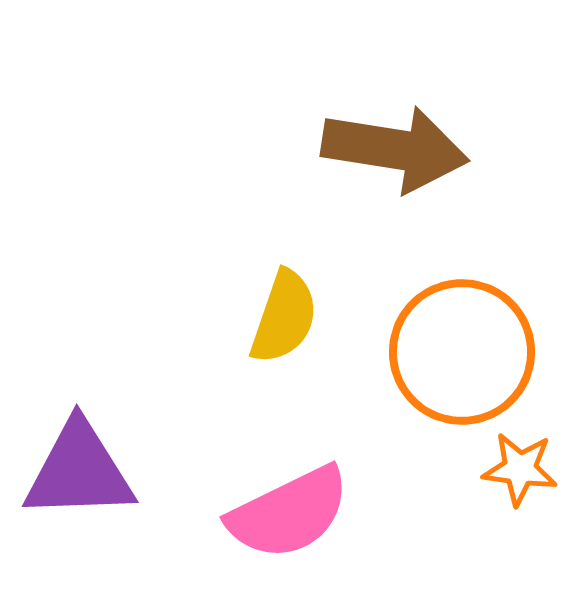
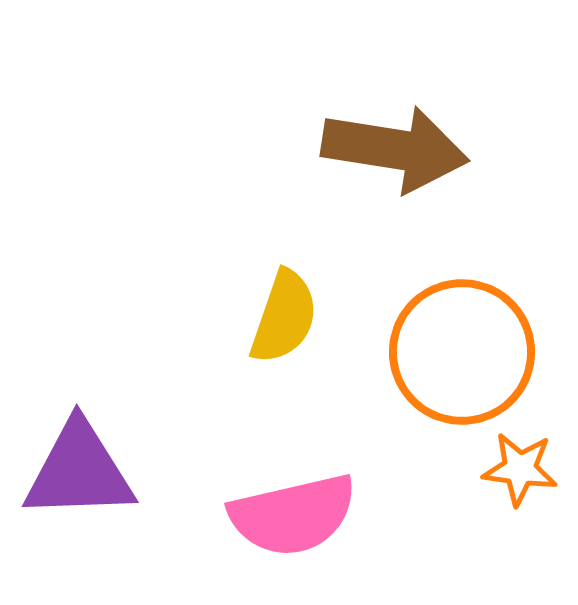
pink semicircle: moved 4 px right, 2 px down; rotated 13 degrees clockwise
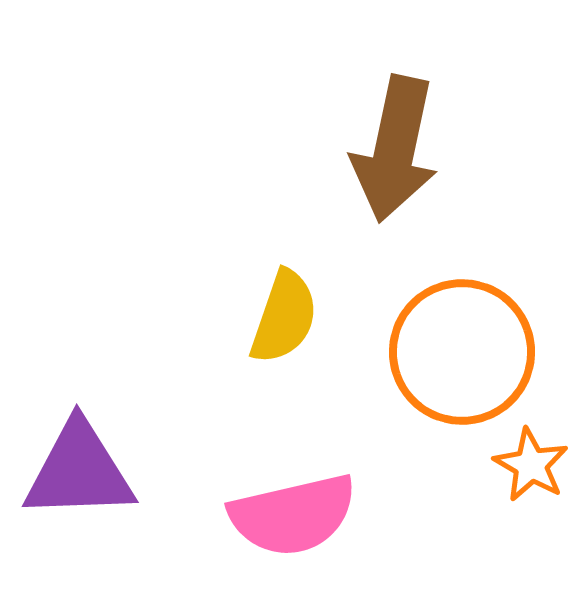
brown arrow: rotated 93 degrees clockwise
orange star: moved 11 px right, 4 px up; rotated 22 degrees clockwise
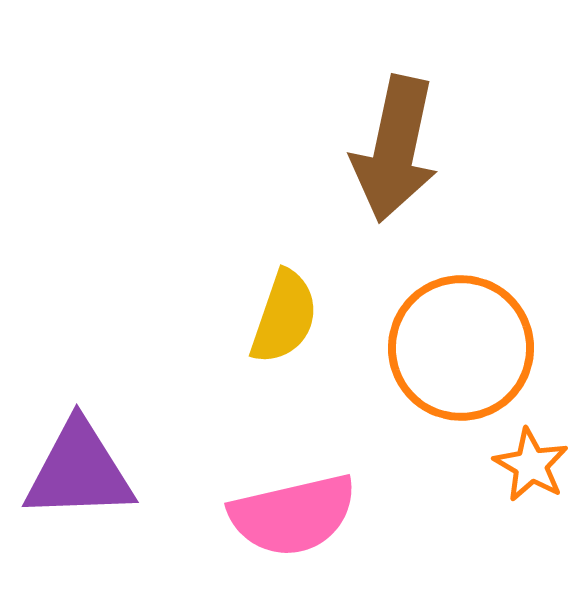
orange circle: moved 1 px left, 4 px up
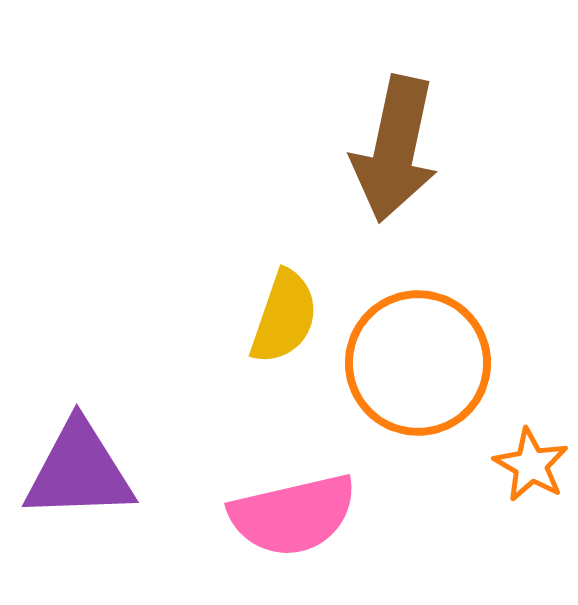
orange circle: moved 43 px left, 15 px down
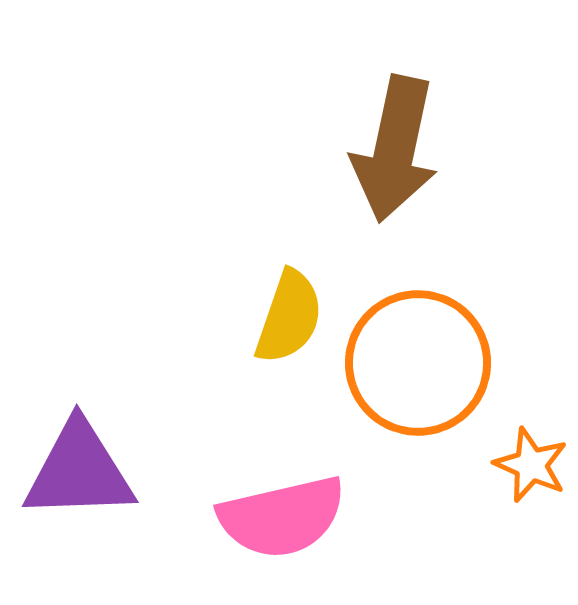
yellow semicircle: moved 5 px right
orange star: rotated 6 degrees counterclockwise
pink semicircle: moved 11 px left, 2 px down
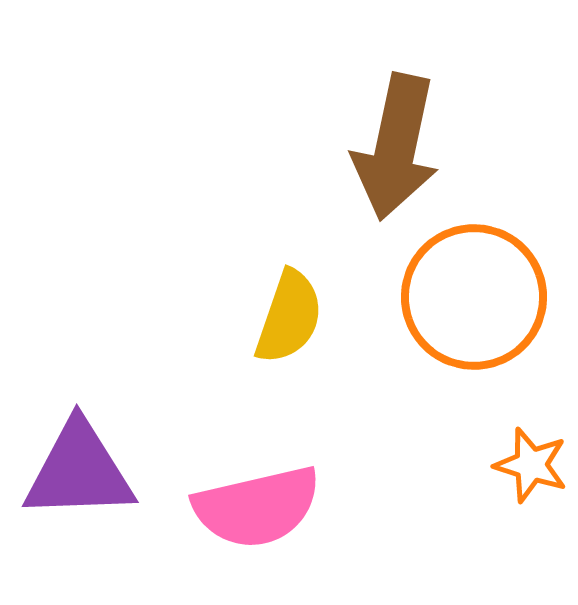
brown arrow: moved 1 px right, 2 px up
orange circle: moved 56 px right, 66 px up
orange star: rotated 6 degrees counterclockwise
pink semicircle: moved 25 px left, 10 px up
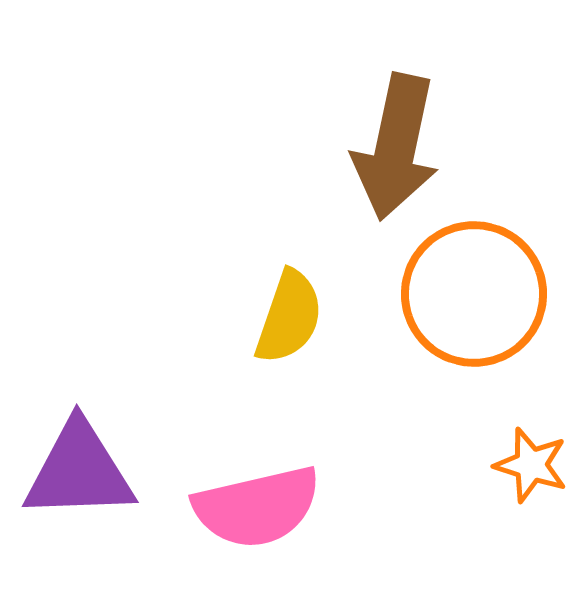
orange circle: moved 3 px up
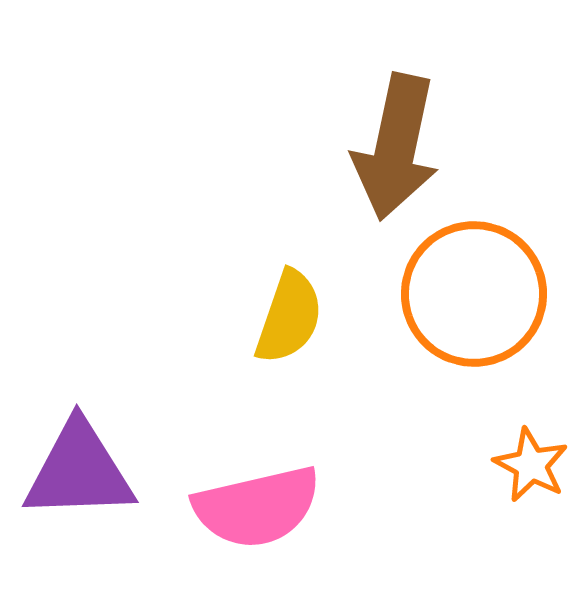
orange star: rotated 10 degrees clockwise
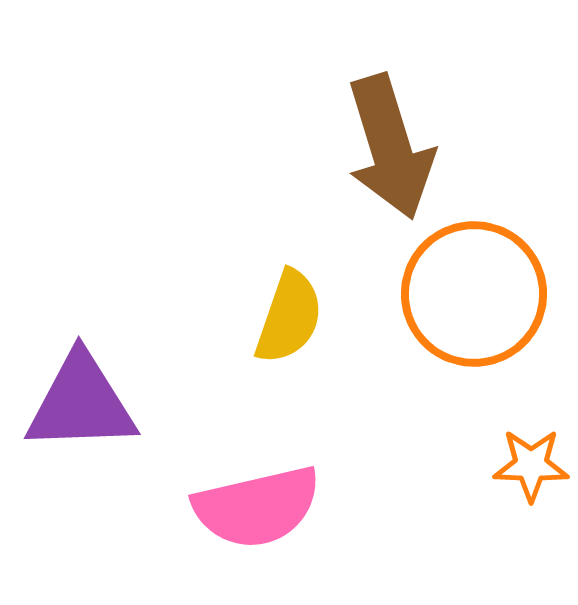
brown arrow: moved 6 px left; rotated 29 degrees counterclockwise
orange star: rotated 26 degrees counterclockwise
purple triangle: moved 2 px right, 68 px up
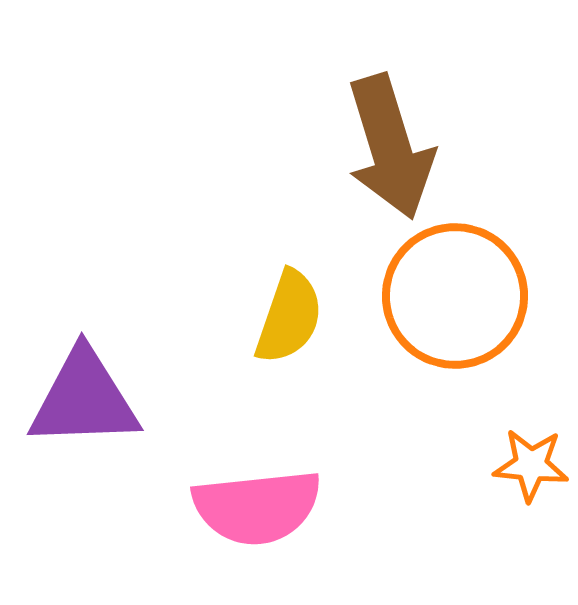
orange circle: moved 19 px left, 2 px down
purple triangle: moved 3 px right, 4 px up
orange star: rotated 4 degrees clockwise
pink semicircle: rotated 7 degrees clockwise
